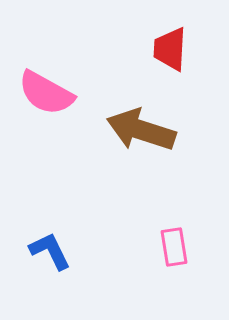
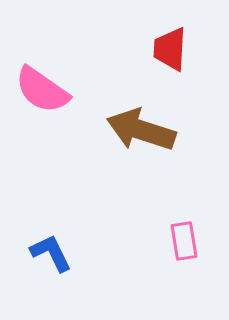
pink semicircle: moved 4 px left, 3 px up; rotated 6 degrees clockwise
pink rectangle: moved 10 px right, 6 px up
blue L-shape: moved 1 px right, 2 px down
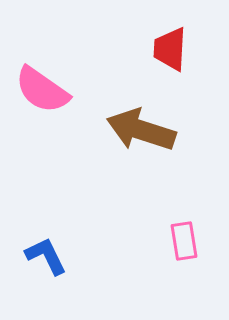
blue L-shape: moved 5 px left, 3 px down
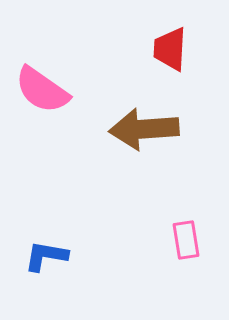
brown arrow: moved 3 px right, 1 px up; rotated 22 degrees counterclockwise
pink rectangle: moved 2 px right, 1 px up
blue L-shape: rotated 54 degrees counterclockwise
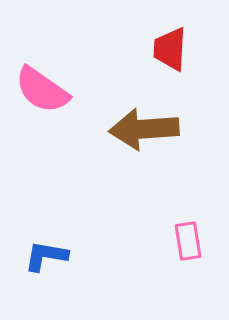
pink rectangle: moved 2 px right, 1 px down
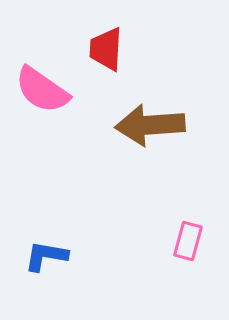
red trapezoid: moved 64 px left
brown arrow: moved 6 px right, 4 px up
pink rectangle: rotated 24 degrees clockwise
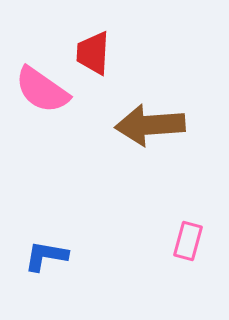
red trapezoid: moved 13 px left, 4 px down
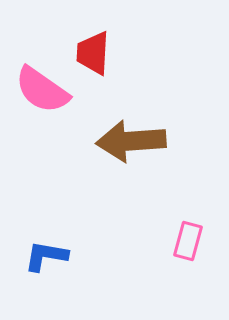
brown arrow: moved 19 px left, 16 px down
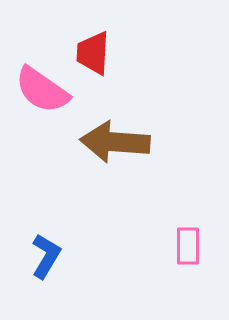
brown arrow: moved 16 px left, 1 px down; rotated 8 degrees clockwise
pink rectangle: moved 5 px down; rotated 15 degrees counterclockwise
blue L-shape: rotated 111 degrees clockwise
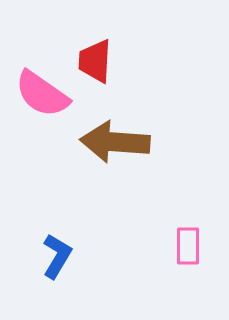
red trapezoid: moved 2 px right, 8 px down
pink semicircle: moved 4 px down
blue L-shape: moved 11 px right
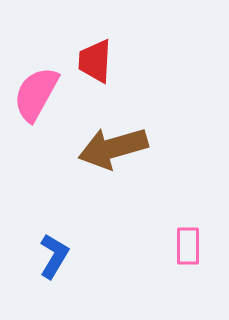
pink semicircle: moved 6 px left; rotated 84 degrees clockwise
brown arrow: moved 2 px left, 6 px down; rotated 20 degrees counterclockwise
blue L-shape: moved 3 px left
